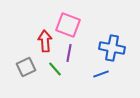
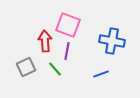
blue cross: moved 7 px up
purple line: moved 2 px left, 2 px up
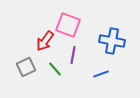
red arrow: rotated 140 degrees counterclockwise
purple line: moved 6 px right, 4 px down
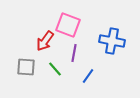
purple line: moved 1 px right, 2 px up
gray square: rotated 30 degrees clockwise
blue line: moved 13 px left, 2 px down; rotated 35 degrees counterclockwise
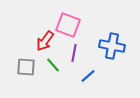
blue cross: moved 5 px down
green line: moved 2 px left, 4 px up
blue line: rotated 14 degrees clockwise
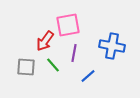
pink square: rotated 30 degrees counterclockwise
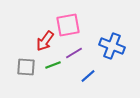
blue cross: rotated 10 degrees clockwise
purple line: rotated 48 degrees clockwise
green line: rotated 70 degrees counterclockwise
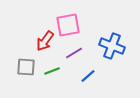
green line: moved 1 px left, 6 px down
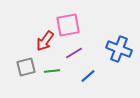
blue cross: moved 7 px right, 3 px down
gray square: rotated 18 degrees counterclockwise
green line: rotated 14 degrees clockwise
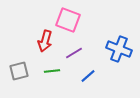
pink square: moved 5 px up; rotated 30 degrees clockwise
red arrow: rotated 20 degrees counterclockwise
gray square: moved 7 px left, 4 px down
